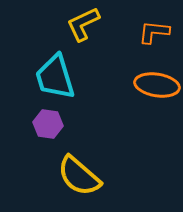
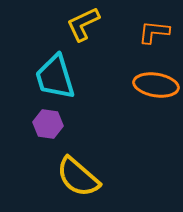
orange ellipse: moved 1 px left
yellow semicircle: moved 1 px left, 1 px down
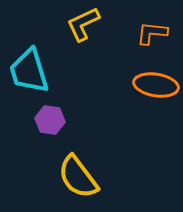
orange L-shape: moved 2 px left, 1 px down
cyan trapezoid: moved 26 px left, 6 px up
purple hexagon: moved 2 px right, 4 px up
yellow semicircle: rotated 12 degrees clockwise
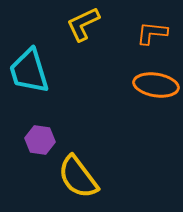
purple hexagon: moved 10 px left, 20 px down
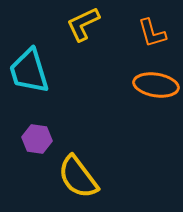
orange L-shape: rotated 112 degrees counterclockwise
purple hexagon: moved 3 px left, 1 px up
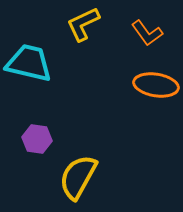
orange L-shape: moved 5 px left; rotated 20 degrees counterclockwise
cyan trapezoid: moved 8 px up; rotated 120 degrees clockwise
yellow semicircle: rotated 66 degrees clockwise
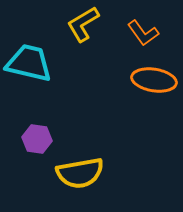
yellow L-shape: rotated 6 degrees counterclockwise
orange L-shape: moved 4 px left
orange ellipse: moved 2 px left, 5 px up
yellow semicircle: moved 2 px right, 4 px up; rotated 129 degrees counterclockwise
